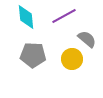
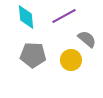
yellow circle: moved 1 px left, 1 px down
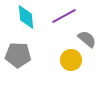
gray pentagon: moved 15 px left
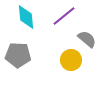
purple line: rotated 10 degrees counterclockwise
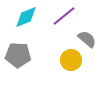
cyan diamond: rotated 75 degrees clockwise
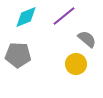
yellow circle: moved 5 px right, 4 px down
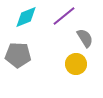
gray semicircle: moved 2 px left, 1 px up; rotated 18 degrees clockwise
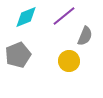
gray semicircle: moved 2 px up; rotated 54 degrees clockwise
gray pentagon: rotated 25 degrees counterclockwise
yellow circle: moved 7 px left, 3 px up
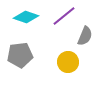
cyan diamond: rotated 40 degrees clockwise
gray pentagon: moved 2 px right; rotated 15 degrees clockwise
yellow circle: moved 1 px left, 1 px down
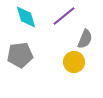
cyan diamond: rotated 55 degrees clockwise
gray semicircle: moved 3 px down
yellow circle: moved 6 px right
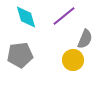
yellow circle: moved 1 px left, 2 px up
